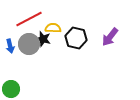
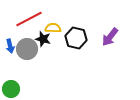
gray circle: moved 2 px left, 5 px down
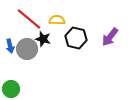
red line: rotated 68 degrees clockwise
yellow semicircle: moved 4 px right, 8 px up
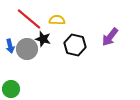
black hexagon: moved 1 px left, 7 px down
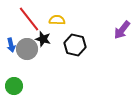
red line: rotated 12 degrees clockwise
purple arrow: moved 12 px right, 7 px up
blue arrow: moved 1 px right, 1 px up
green circle: moved 3 px right, 3 px up
